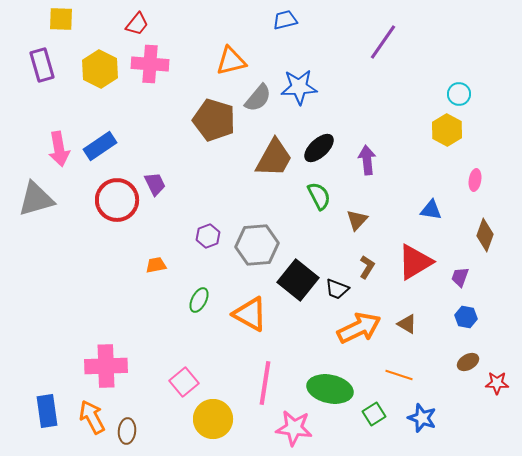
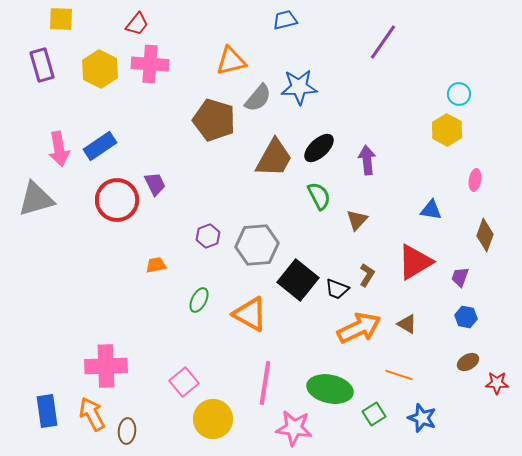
brown L-shape at (367, 267): moved 8 px down
orange arrow at (92, 417): moved 3 px up
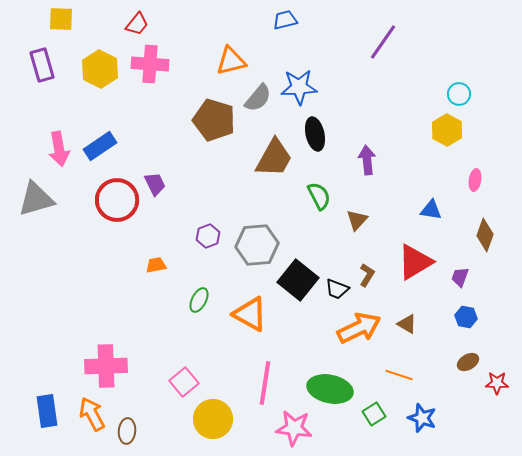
black ellipse at (319, 148): moved 4 px left, 14 px up; rotated 60 degrees counterclockwise
